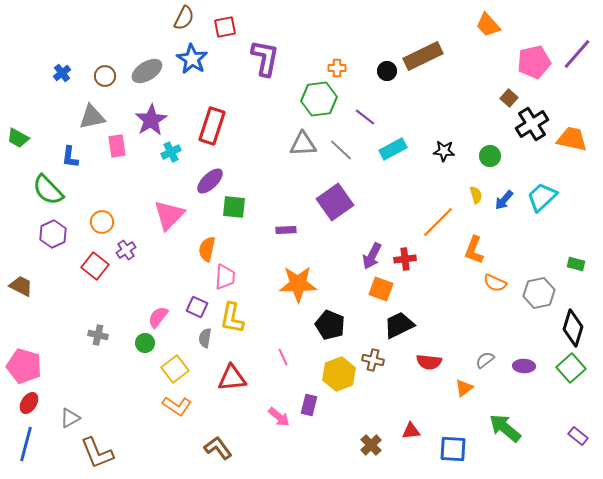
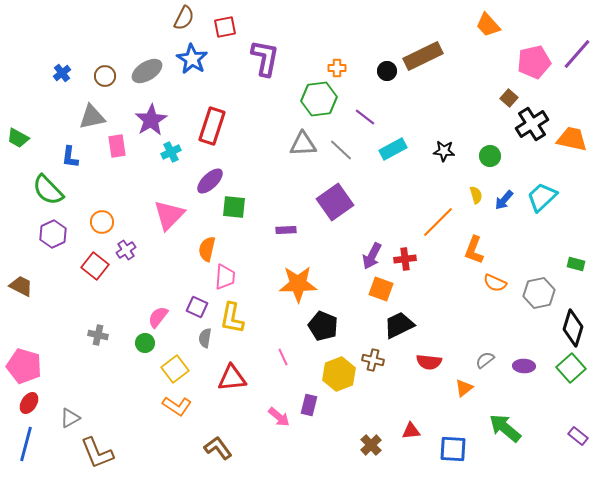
black pentagon at (330, 325): moved 7 px left, 1 px down
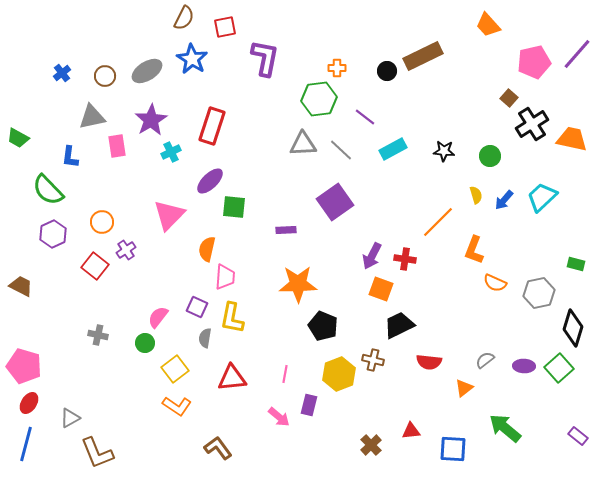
red cross at (405, 259): rotated 15 degrees clockwise
pink line at (283, 357): moved 2 px right, 17 px down; rotated 36 degrees clockwise
green square at (571, 368): moved 12 px left
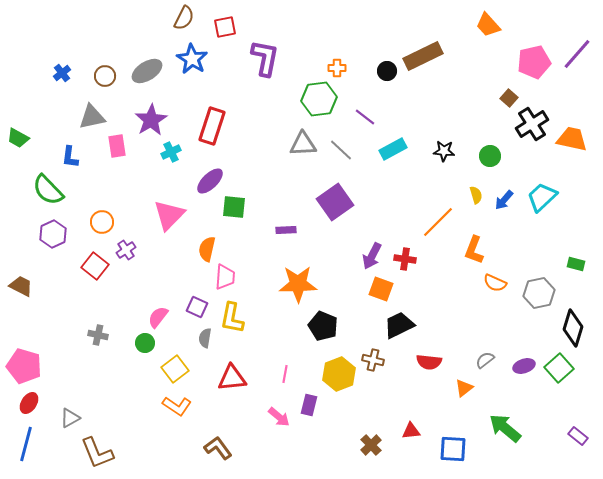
purple ellipse at (524, 366): rotated 20 degrees counterclockwise
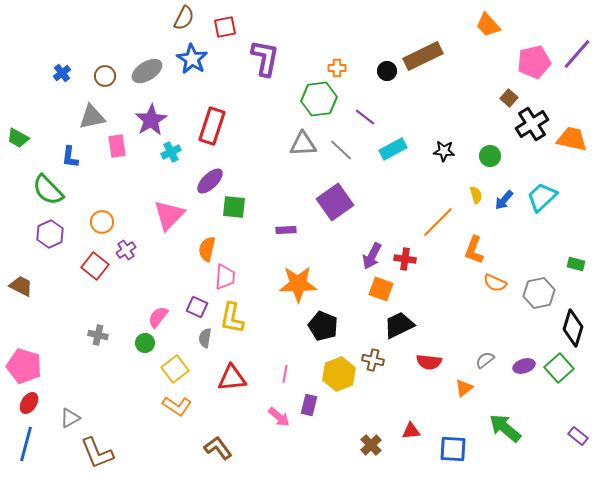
purple hexagon at (53, 234): moved 3 px left
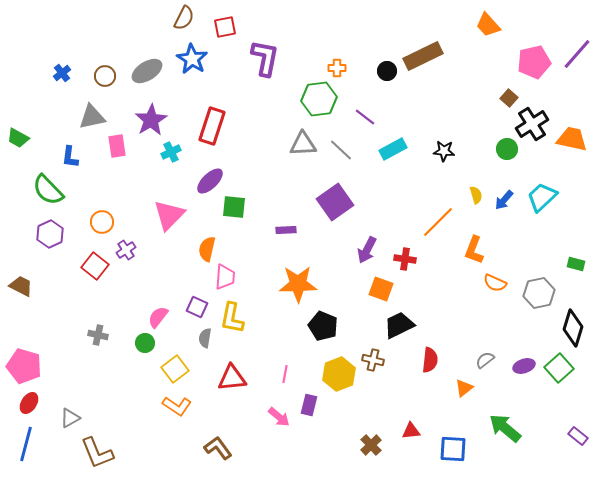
green circle at (490, 156): moved 17 px right, 7 px up
purple arrow at (372, 256): moved 5 px left, 6 px up
red semicircle at (429, 362): moved 1 px right, 2 px up; rotated 90 degrees counterclockwise
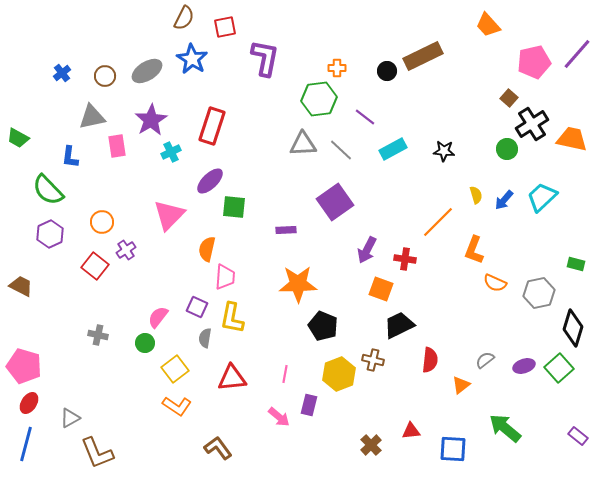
orange triangle at (464, 388): moved 3 px left, 3 px up
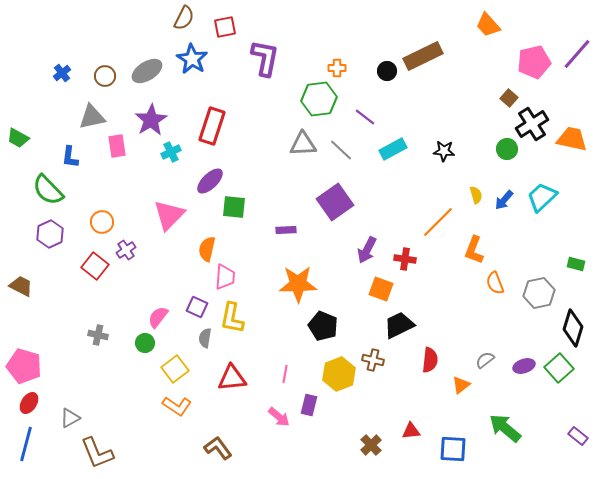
orange semicircle at (495, 283): rotated 45 degrees clockwise
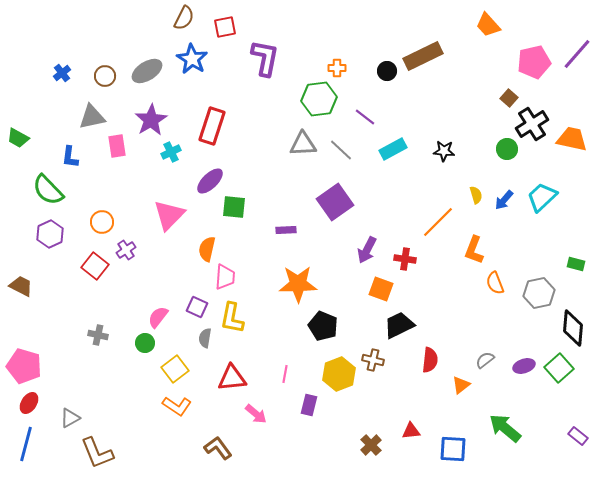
black diamond at (573, 328): rotated 12 degrees counterclockwise
pink arrow at (279, 417): moved 23 px left, 3 px up
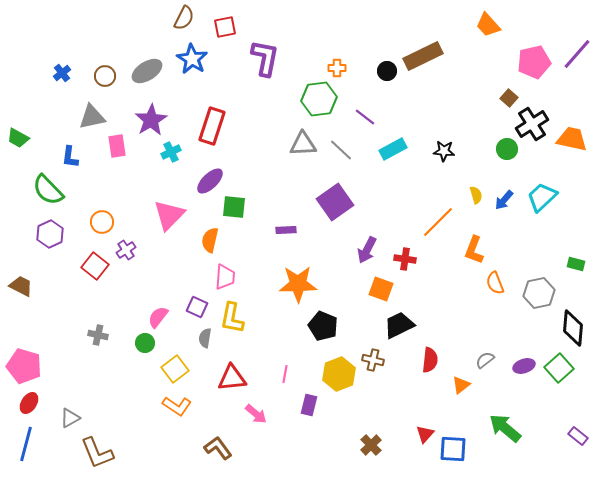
orange semicircle at (207, 249): moved 3 px right, 9 px up
red triangle at (411, 431): moved 14 px right, 3 px down; rotated 42 degrees counterclockwise
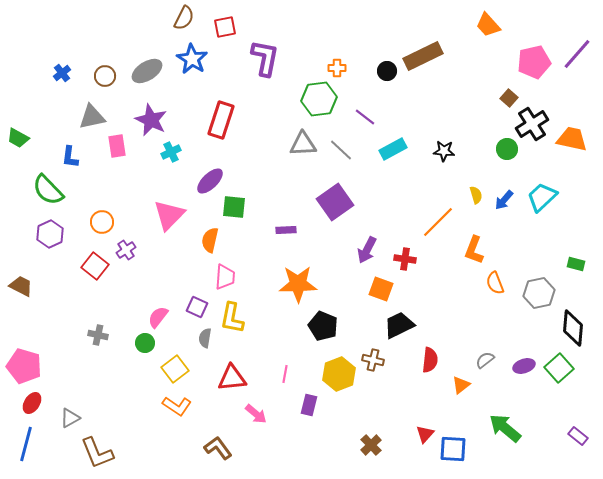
purple star at (151, 120): rotated 16 degrees counterclockwise
red rectangle at (212, 126): moved 9 px right, 6 px up
red ellipse at (29, 403): moved 3 px right
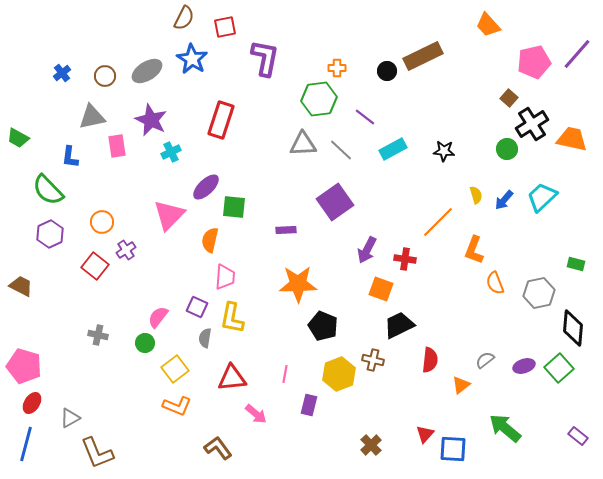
purple ellipse at (210, 181): moved 4 px left, 6 px down
orange L-shape at (177, 406): rotated 12 degrees counterclockwise
